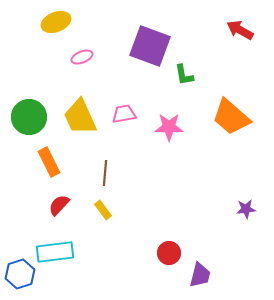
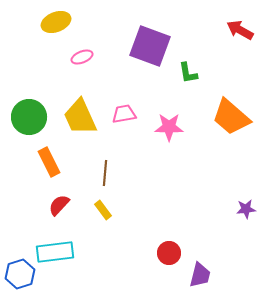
green L-shape: moved 4 px right, 2 px up
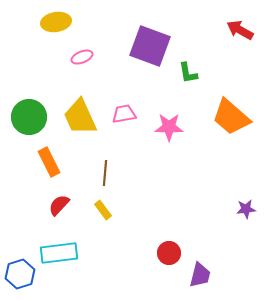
yellow ellipse: rotated 12 degrees clockwise
cyan rectangle: moved 4 px right, 1 px down
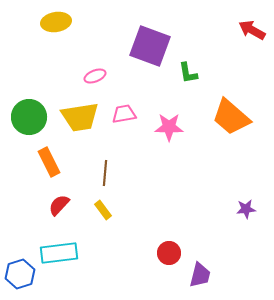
red arrow: moved 12 px right
pink ellipse: moved 13 px right, 19 px down
yellow trapezoid: rotated 75 degrees counterclockwise
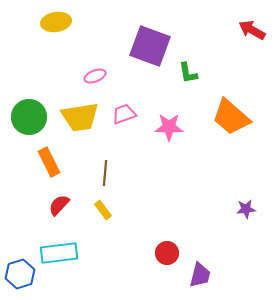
pink trapezoid: rotated 10 degrees counterclockwise
red circle: moved 2 px left
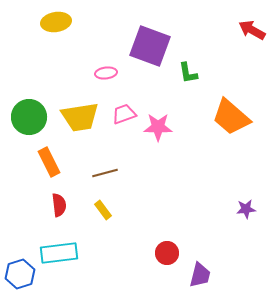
pink ellipse: moved 11 px right, 3 px up; rotated 15 degrees clockwise
pink star: moved 11 px left
brown line: rotated 70 degrees clockwise
red semicircle: rotated 130 degrees clockwise
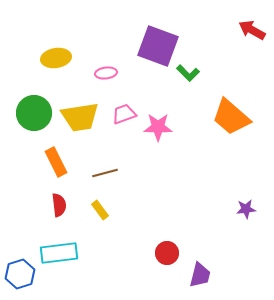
yellow ellipse: moved 36 px down
purple square: moved 8 px right
green L-shape: rotated 35 degrees counterclockwise
green circle: moved 5 px right, 4 px up
orange rectangle: moved 7 px right
yellow rectangle: moved 3 px left
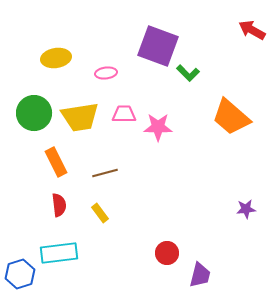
pink trapezoid: rotated 20 degrees clockwise
yellow rectangle: moved 3 px down
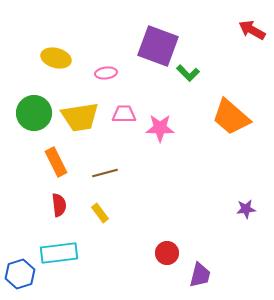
yellow ellipse: rotated 24 degrees clockwise
pink star: moved 2 px right, 1 px down
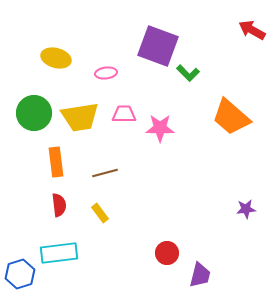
orange rectangle: rotated 20 degrees clockwise
